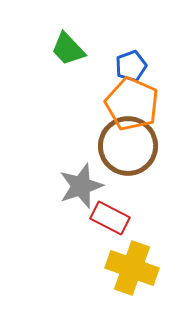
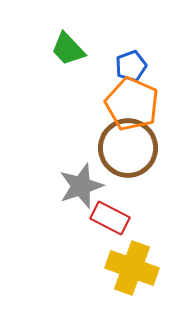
brown circle: moved 2 px down
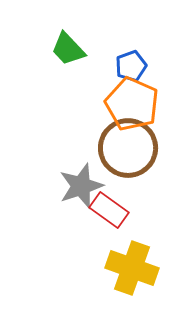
red rectangle: moved 1 px left, 8 px up; rotated 9 degrees clockwise
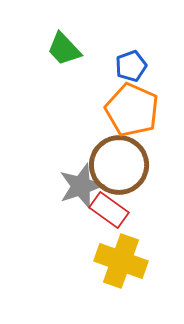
green trapezoid: moved 4 px left
orange pentagon: moved 6 px down
brown circle: moved 9 px left, 17 px down
yellow cross: moved 11 px left, 7 px up
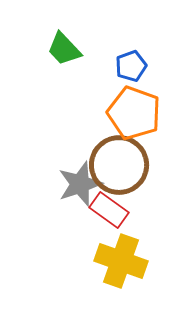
orange pentagon: moved 2 px right, 3 px down; rotated 4 degrees counterclockwise
gray star: moved 1 px left, 2 px up
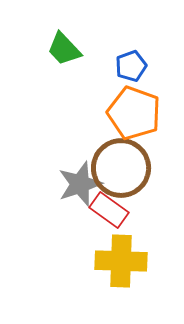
brown circle: moved 2 px right, 3 px down
yellow cross: rotated 18 degrees counterclockwise
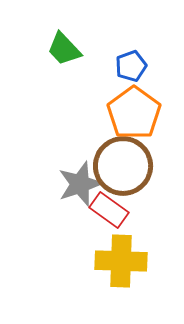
orange pentagon: rotated 16 degrees clockwise
brown circle: moved 2 px right, 2 px up
